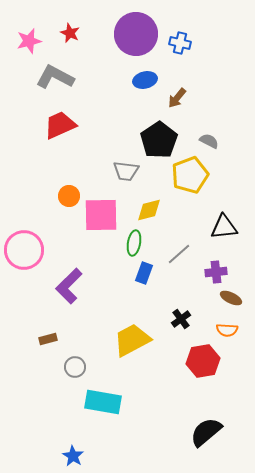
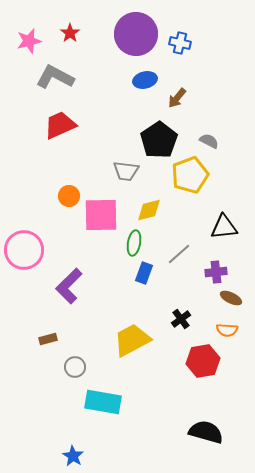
red star: rotated 12 degrees clockwise
black semicircle: rotated 56 degrees clockwise
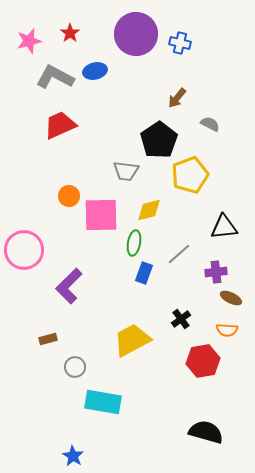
blue ellipse: moved 50 px left, 9 px up
gray semicircle: moved 1 px right, 17 px up
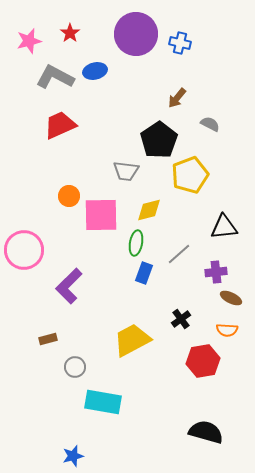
green ellipse: moved 2 px right
blue star: rotated 25 degrees clockwise
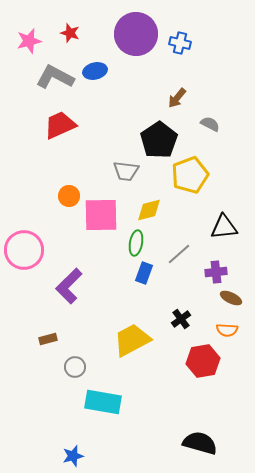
red star: rotated 18 degrees counterclockwise
black semicircle: moved 6 px left, 11 px down
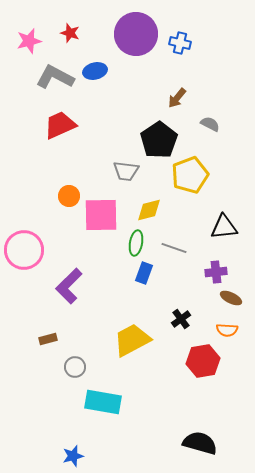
gray line: moved 5 px left, 6 px up; rotated 60 degrees clockwise
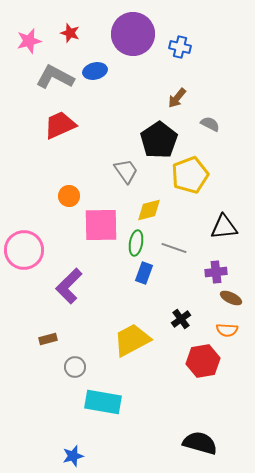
purple circle: moved 3 px left
blue cross: moved 4 px down
gray trapezoid: rotated 132 degrees counterclockwise
pink square: moved 10 px down
